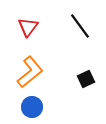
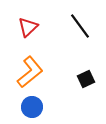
red triangle: rotated 10 degrees clockwise
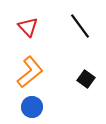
red triangle: rotated 30 degrees counterclockwise
black square: rotated 30 degrees counterclockwise
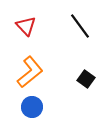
red triangle: moved 2 px left, 1 px up
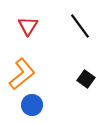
red triangle: moved 2 px right; rotated 15 degrees clockwise
orange L-shape: moved 8 px left, 2 px down
blue circle: moved 2 px up
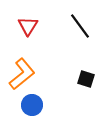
black square: rotated 18 degrees counterclockwise
